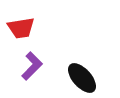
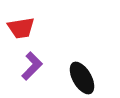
black ellipse: rotated 12 degrees clockwise
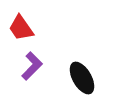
red trapezoid: rotated 64 degrees clockwise
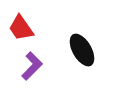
black ellipse: moved 28 px up
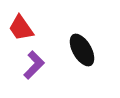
purple L-shape: moved 2 px right, 1 px up
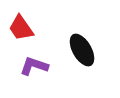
purple L-shape: moved 1 px down; rotated 116 degrees counterclockwise
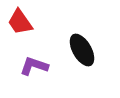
red trapezoid: moved 1 px left, 6 px up
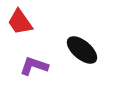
black ellipse: rotated 20 degrees counterclockwise
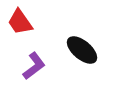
purple L-shape: rotated 124 degrees clockwise
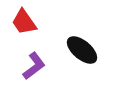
red trapezoid: moved 4 px right
